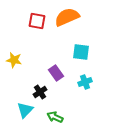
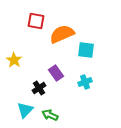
orange semicircle: moved 5 px left, 17 px down
red square: moved 1 px left
cyan square: moved 5 px right, 2 px up
yellow star: rotated 21 degrees clockwise
black cross: moved 1 px left, 4 px up
green arrow: moved 5 px left, 2 px up
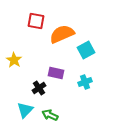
cyan square: rotated 36 degrees counterclockwise
purple rectangle: rotated 42 degrees counterclockwise
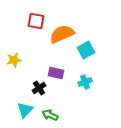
yellow star: rotated 28 degrees clockwise
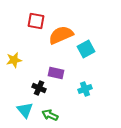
orange semicircle: moved 1 px left, 1 px down
cyan square: moved 1 px up
cyan cross: moved 7 px down
black cross: rotated 32 degrees counterclockwise
cyan triangle: rotated 24 degrees counterclockwise
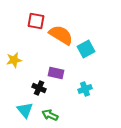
orange semicircle: rotated 55 degrees clockwise
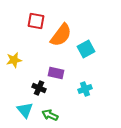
orange semicircle: rotated 95 degrees clockwise
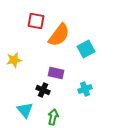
orange semicircle: moved 2 px left
black cross: moved 4 px right, 2 px down
green arrow: moved 3 px right, 2 px down; rotated 77 degrees clockwise
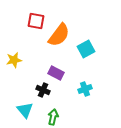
purple rectangle: rotated 14 degrees clockwise
